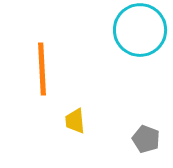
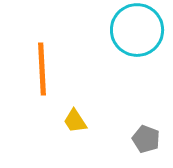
cyan circle: moved 3 px left
yellow trapezoid: rotated 28 degrees counterclockwise
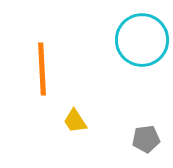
cyan circle: moved 5 px right, 10 px down
gray pentagon: rotated 28 degrees counterclockwise
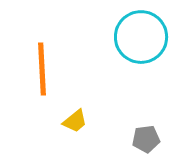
cyan circle: moved 1 px left, 3 px up
yellow trapezoid: rotated 96 degrees counterclockwise
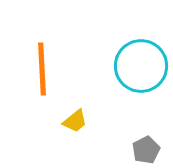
cyan circle: moved 29 px down
gray pentagon: moved 11 px down; rotated 20 degrees counterclockwise
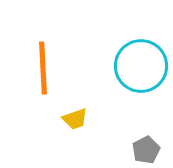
orange line: moved 1 px right, 1 px up
yellow trapezoid: moved 2 px up; rotated 20 degrees clockwise
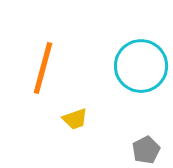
orange line: rotated 18 degrees clockwise
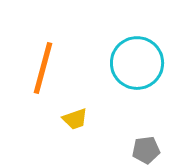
cyan circle: moved 4 px left, 3 px up
gray pentagon: rotated 20 degrees clockwise
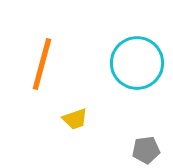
orange line: moved 1 px left, 4 px up
